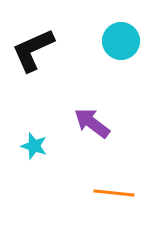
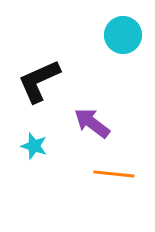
cyan circle: moved 2 px right, 6 px up
black L-shape: moved 6 px right, 31 px down
orange line: moved 19 px up
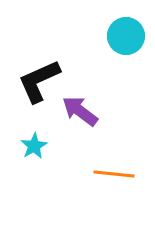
cyan circle: moved 3 px right, 1 px down
purple arrow: moved 12 px left, 12 px up
cyan star: rotated 24 degrees clockwise
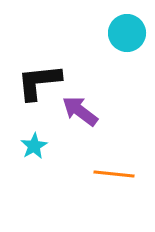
cyan circle: moved 1 px right, 3 px up
black L-shape: moved 1 px down; rotated 18 degrees clockwise
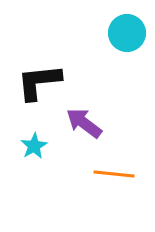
purple arrow: moved 4 px right, 12 px down
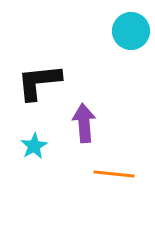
cyan circle: moved 4 px right, 2 px up
purple arrow: rotated 48 degrees clockwise
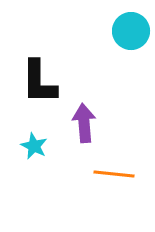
black L-shape: rotated 84 degrees counterclockwise
cyan star: rotated 16 degrees counterclockwise
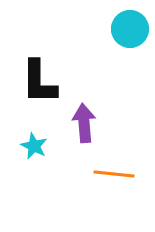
cyan circle: moved 1 px left, 2 px up
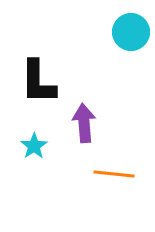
cyan circle: moved 1 px right, 3 px down
black L-shape: moved 1 px left
cyan star: rotated 12 degrees clockwise
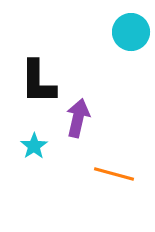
purple arrow: moved 6 px left, 5 px up; rotated 18 degrees clockwise
orange line: rotated 9 degrees clockwise
